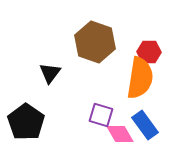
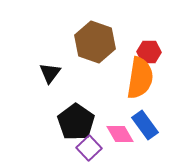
purple square: moved 12 px left, 33 px down; rotated 30 degrees clockwise
black pentagon: moved 50 px right
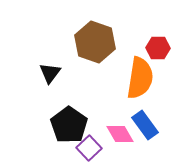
red hexagon: moved 9 px right, 4 px up
black pentagon: moved 7 px left, 3 px down
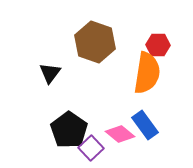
red hexagon: moved 3 px up
orange semicircle: moved 7 px right, 5 px up
black pentagon: moved 5 px down
pink diamond: rotated 20 degrees counterclockwise
purple square: moved 2 px right
